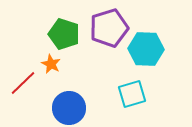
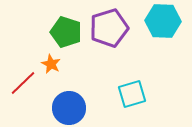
green pentagon: moved 2 px right, 2 px up
cyan hexagon: moved 17 px right, 28 px up
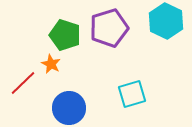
cyan hexagon: moved 3 px right; rotated 24 degrees clockwise
green pentagon: moved 1 px left, 3 px down
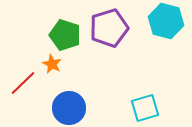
cyan hexagon: rotated 12 degrees counterclockwise
orange star: moved 1 px right
cyan square: moved 13 px right, 14 px down
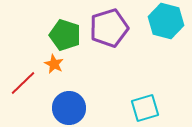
orange star: moved 2 px right
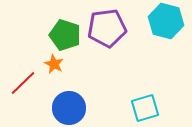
purple pentagon: moved 2 px left; rotated 9 degrees clockwise
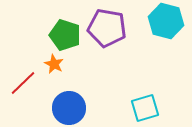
purple pentagon: rotated 18 degrees clockwise
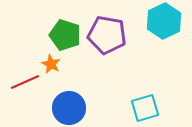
cyan hexagon: moved 2 px left; rotated 20 degrees clockwise
purple pentagon: moved 7 px down
orange star: moved 3 px left
red line: moved 2 px right, 1 px up; rotated 20 degrees clockwise
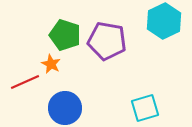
purple pentagon: moved 6 px down
blue circle: moved 4 px left
